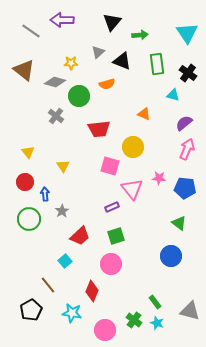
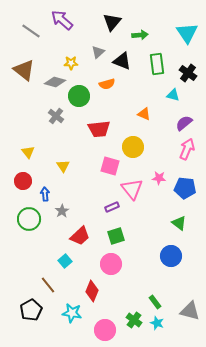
purple arrow at (62, 20): rotated 40 degrees clockwise
red circle at (25, 182): moved 2 px left, 1 px up
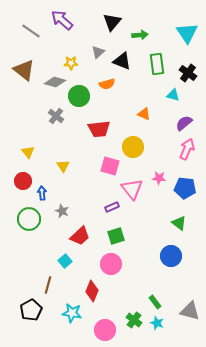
blue arrow at (45, 194): moved 3 px left, 1 px up
gray star at (62, 211): rotated 16 degrees counterclockwise
brown line at (48, 285): rotated 54 degrees clockwise
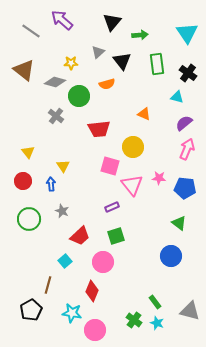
black triangle at (122, 61): rotated 30 degrees clockwise
cyan triangle at (173, 95): moved 4 px right, 2 px down
pink triangle at (132, 189): moved 4 px up
blue arrow at (42, 193): moved 9 px right, 9 px up
pink circle at (111, 264): moved 8 px left, 2 px up
pink circle at (105, 330): moved 10 px left
